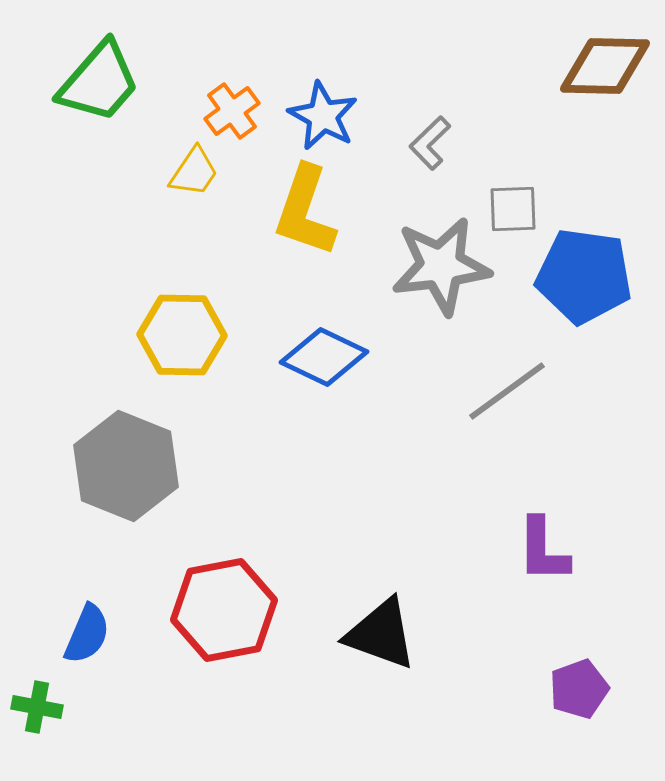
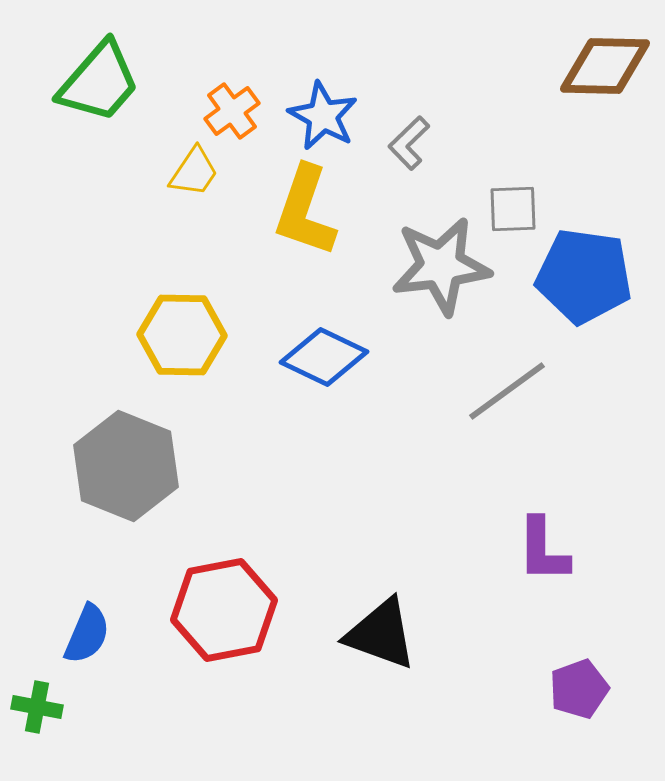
gray L-shape: moved 21 px left
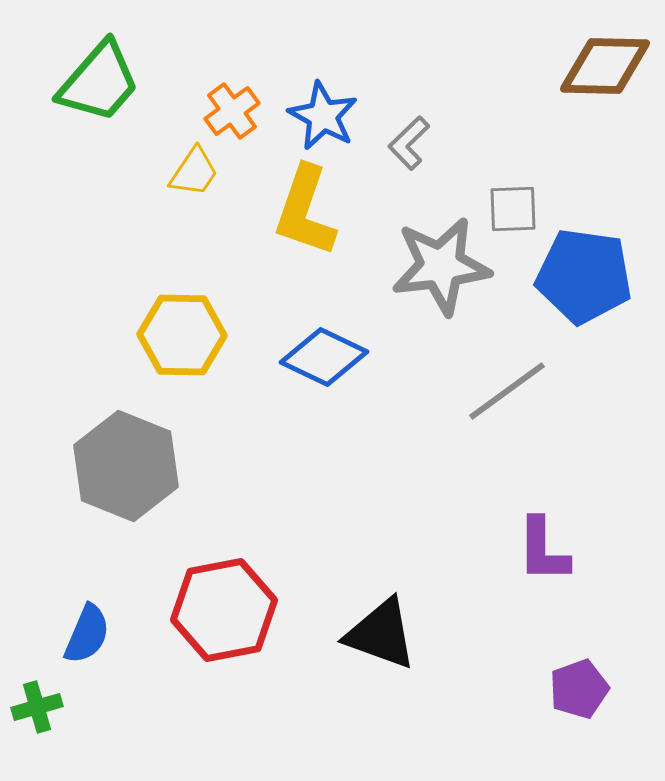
green cross: rotated 27 degrees counterclockwise
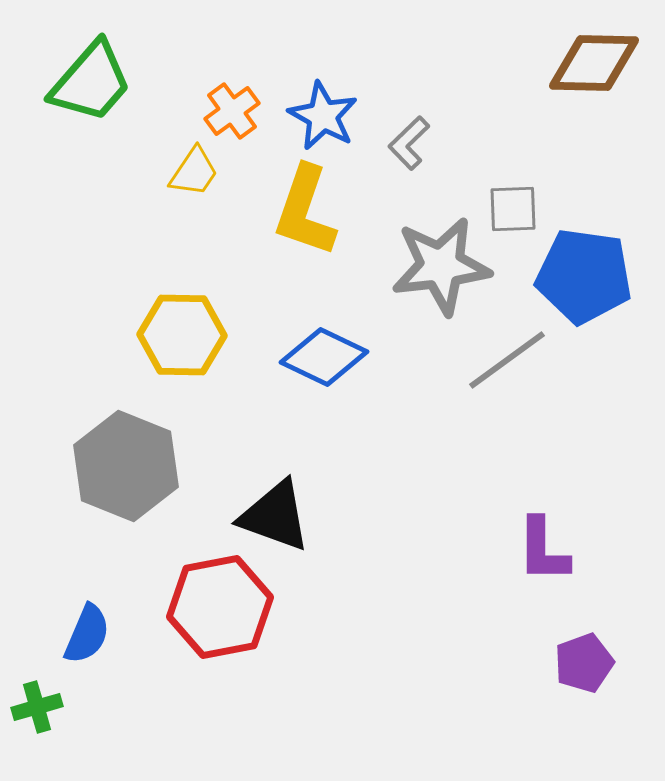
brown diamond: moved 11 px left, 3 px up
green trapezoid: moved 8 px left
gray line: moved 31 px up
red hexagon: moved 4 px left, 3 px up
black triangle: moved 106 px left, 118 px up
purple pentagon: moved 5 px right, 26 px up
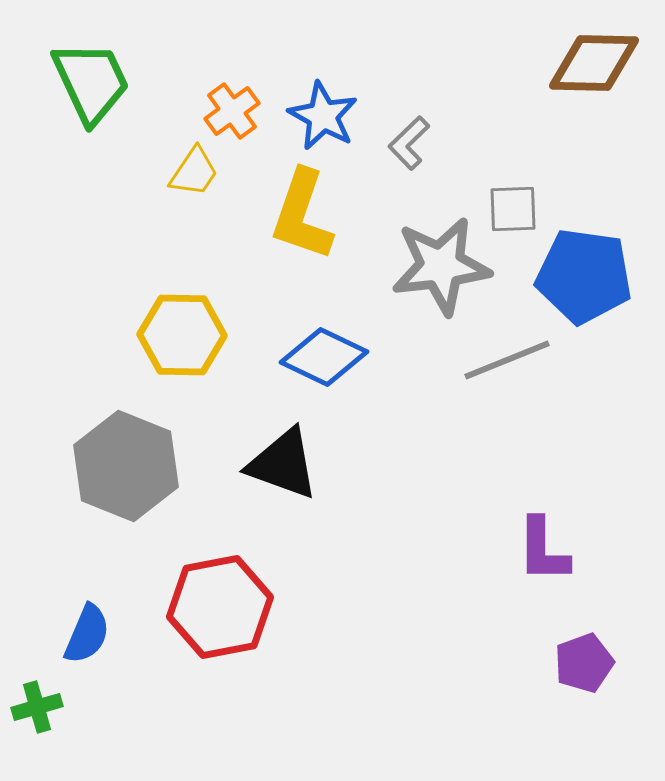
green trapezoid: rotated 66 degrees counterclockwise
yellow L-shape: moved 3 px left, 4 px down
gray line: rotated 14 degrees clockwise
black triangle: moved 8 px right, 52 px up
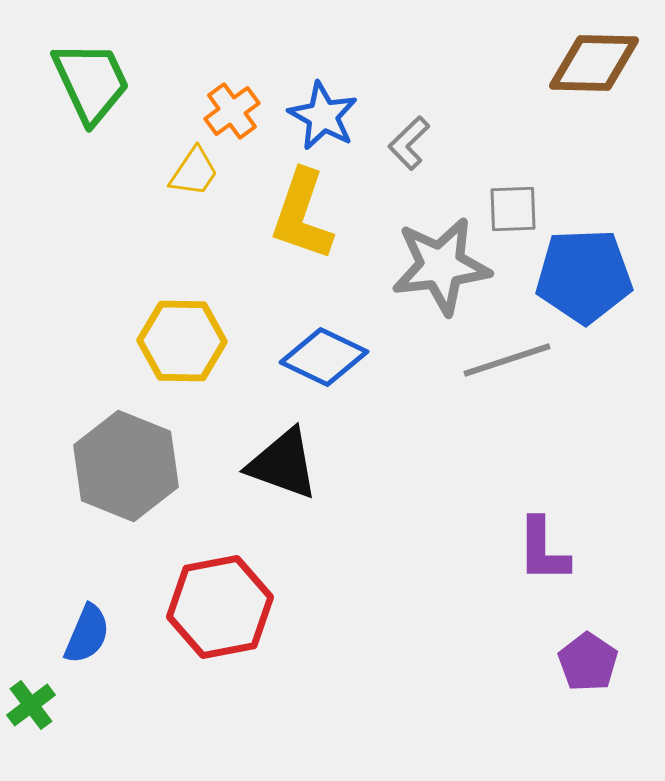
blue pentagon: rotated 10 degrees counterclockwise
yellow hexagon: moved 6 px down
gray line: rotated 4 degrees clockwise
purple pentagon: moved 4 px right, 1 px up; rotated 18 degrees counterclockwise
green cross: moved 6 px left, 2 px up; rotated 21 degrees counterclockwise
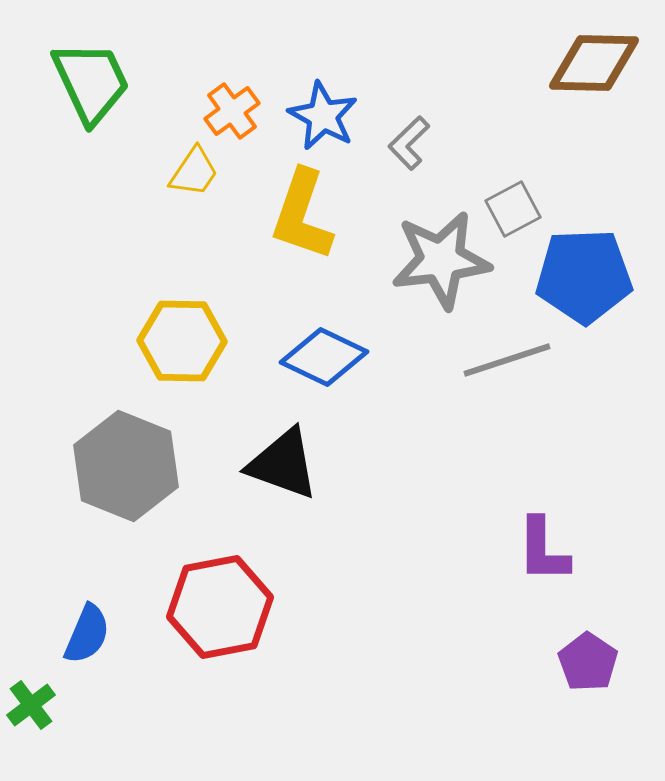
gray square: rotated 26 degrees counterclockwise
gray star: moved 6 px up
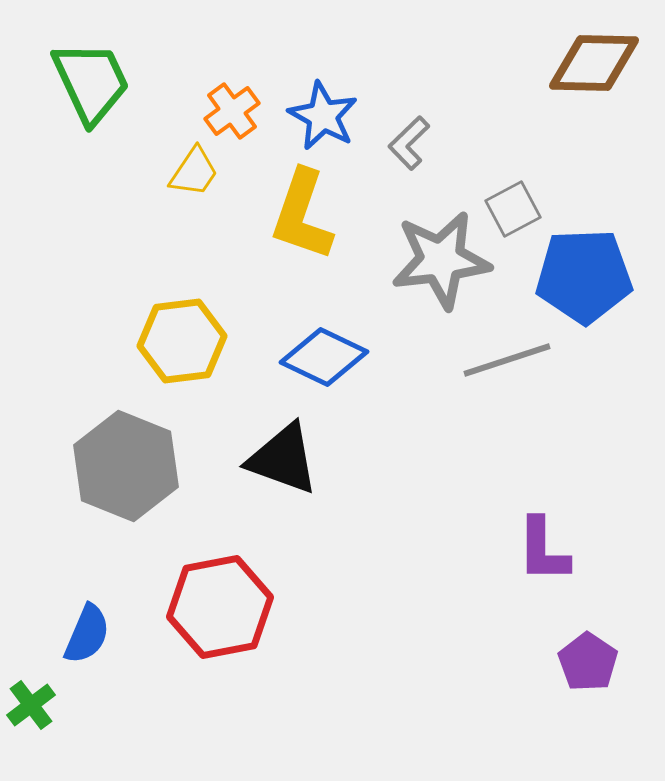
yellow hexagon: rotated 8 degrees counterclockwise
black triangle: moved 5 px up
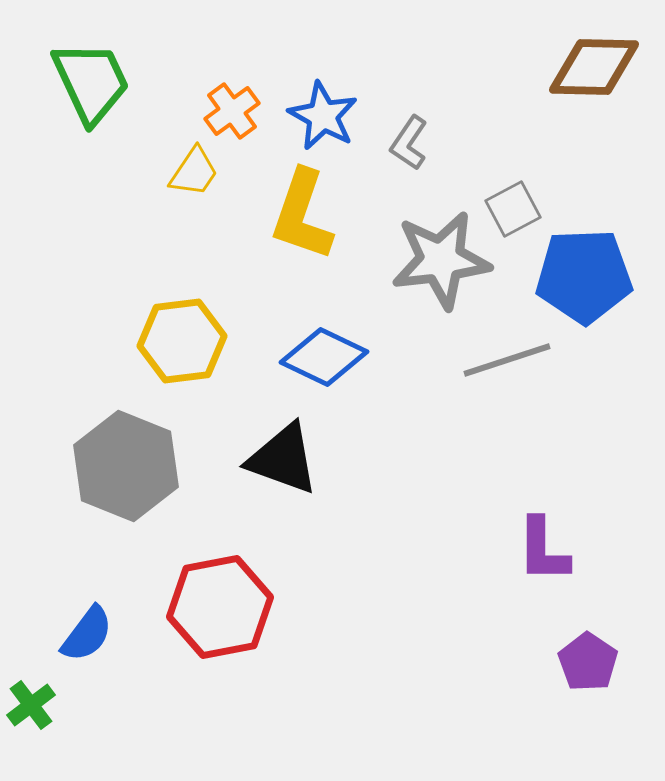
brown diamond: moved 4 px down
gray L-shape: rotated 12 degrees counterclockwise
blue semicircle: rotated 14 degrees clockwise
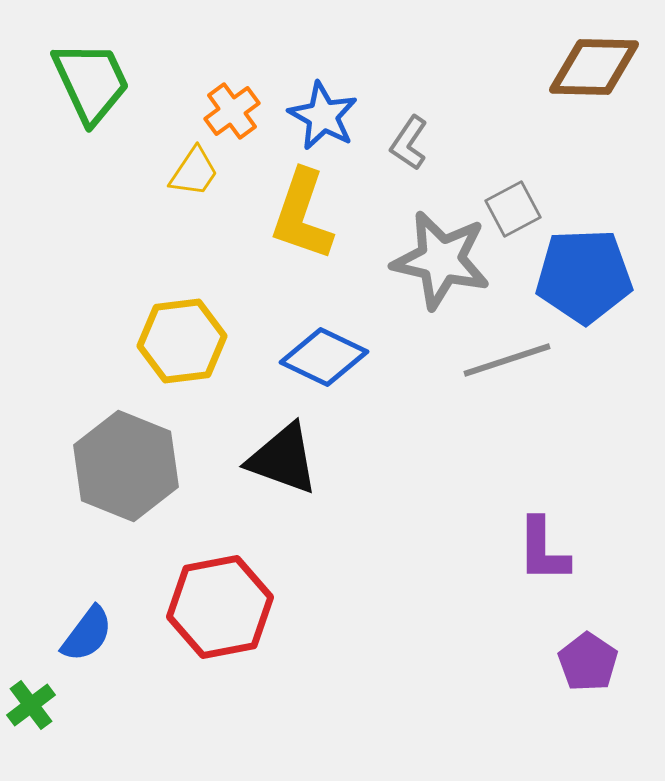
gray star: rotated 20 degrees clockwise
